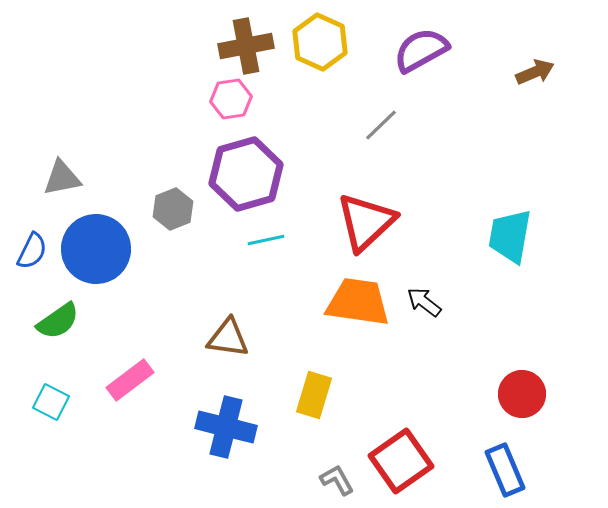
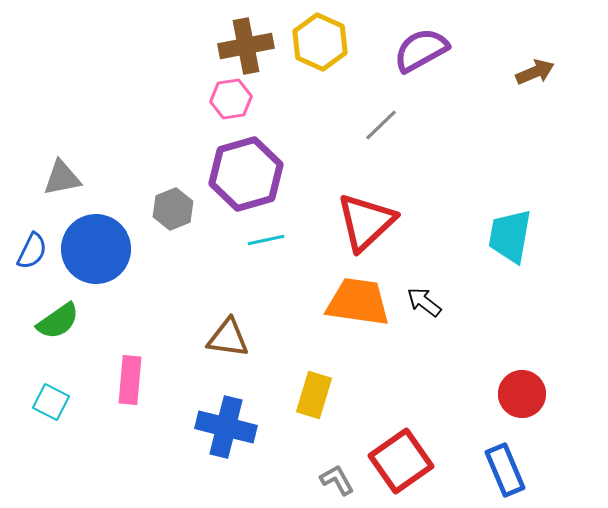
pink rectangle: rotated 48 degrees counterclockwise
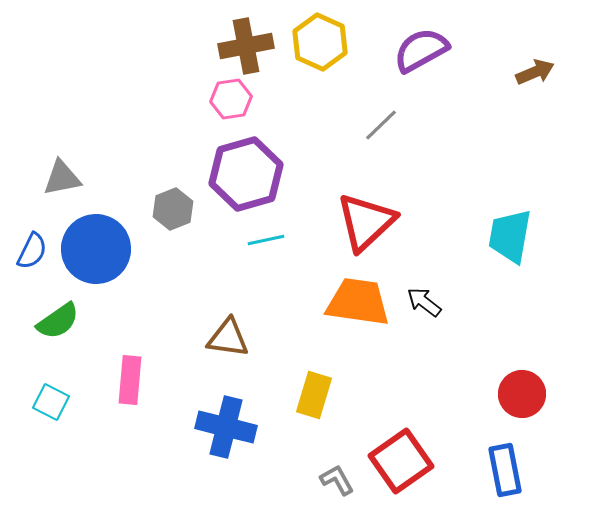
blue rectangle: rotated 12 degrees clockwise
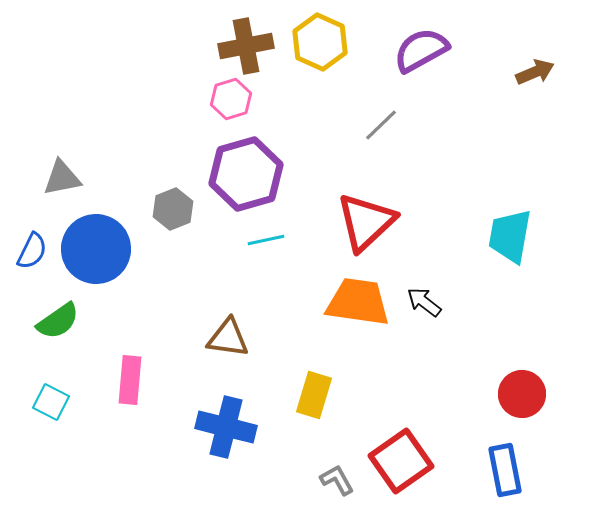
pink hexagon: rotated 9 degrees counterclockwise
